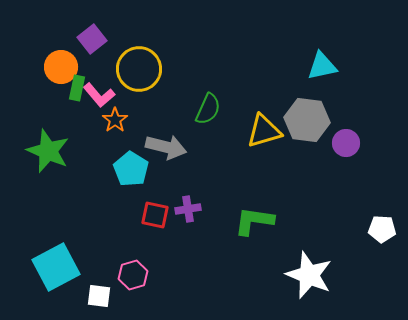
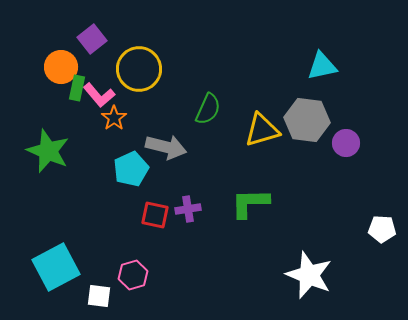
orange star: moved 1 px left, 2 px up
yellow triangle: moved 2 px left, 1 px up
cyan pentagon: rotated 16 degrees clockwise
green L-shape: moved 4 px left, 18 px up; rotated 9 degrees counterclockwise
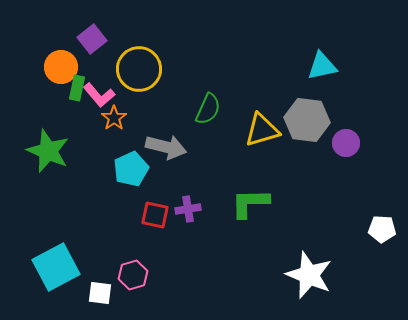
white square: moved 1 px right, 3 px up
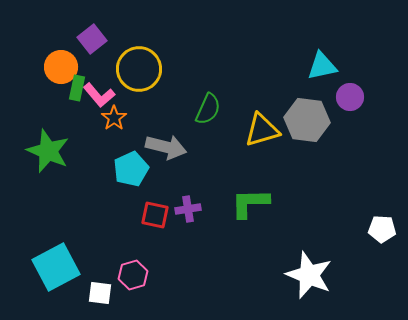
purple circle: moved 4 px right, 46 px up
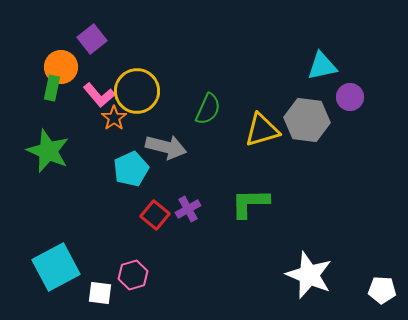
yellow circle: moved 2 px left, 22 px down
green rectangle: moved 25 px left
purple cross: rotated 20 degrees counterclockwise
red square: rotated 28 degrees clockwise
white pentagon: moved 61 px down
